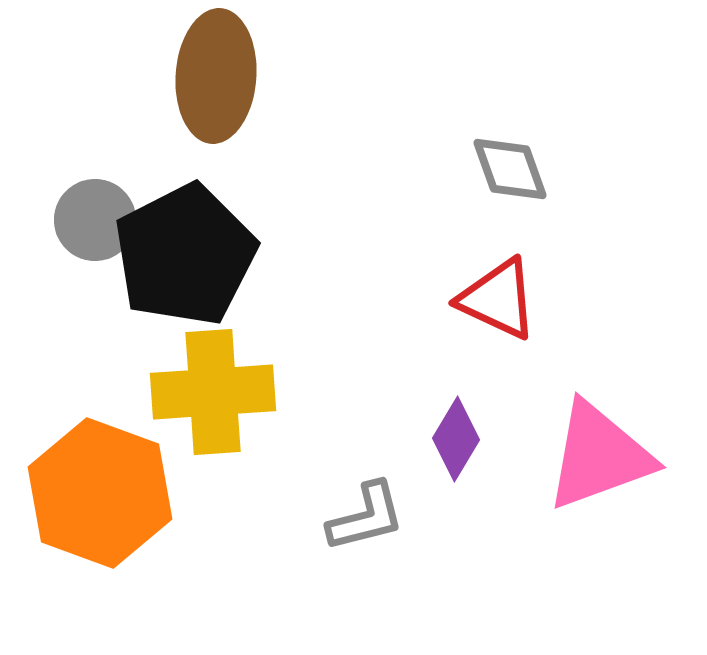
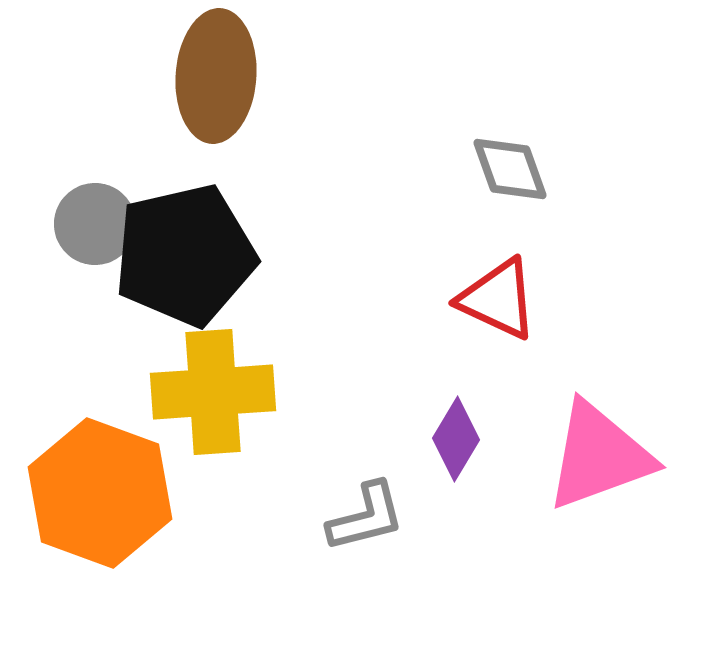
gray circle: moved 4 px down
black pentagon: rotated 14 degrees clockwise
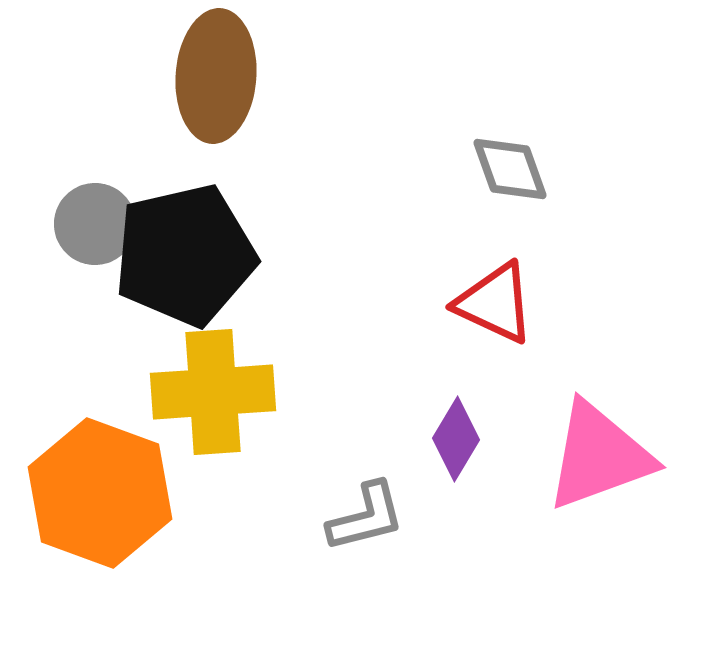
red triangle: moved 3 px left, 4 px down
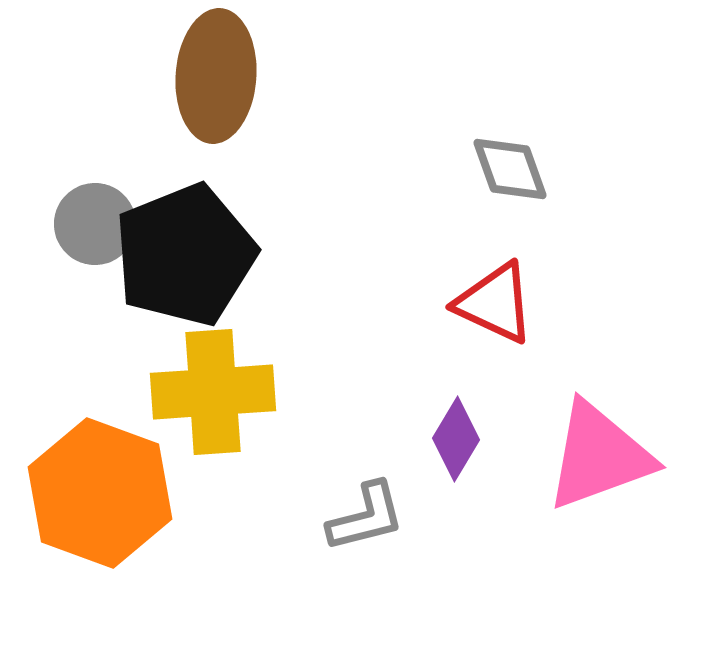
black pentagon: rotated 9 degrees counterclockwise
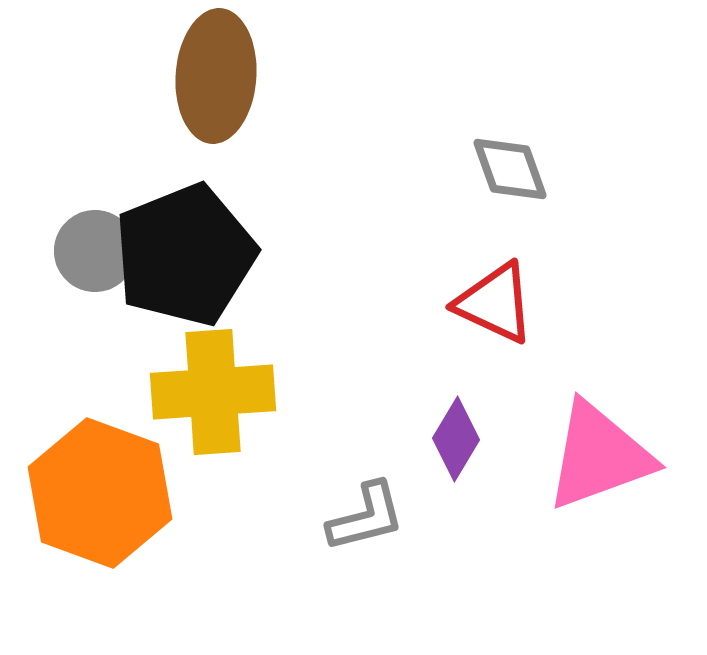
gray circle: moved 27 px down
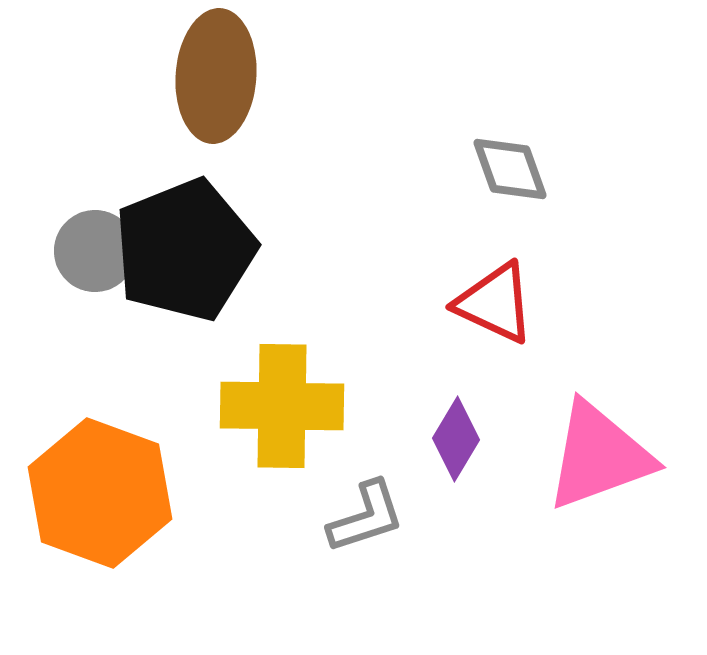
black pentagon: moved 5 px up
yellow cross: moved 69 px right, 14 px down; rotated 5 degrees clockwise
gray L-shape: rotated 4 degrees counterclockwise
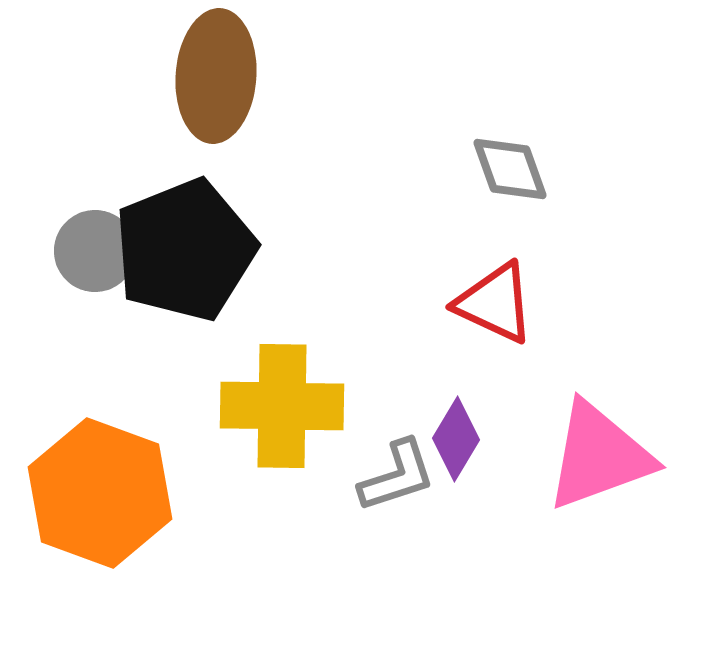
gray L-shape: moved 31 px right, 41 px up
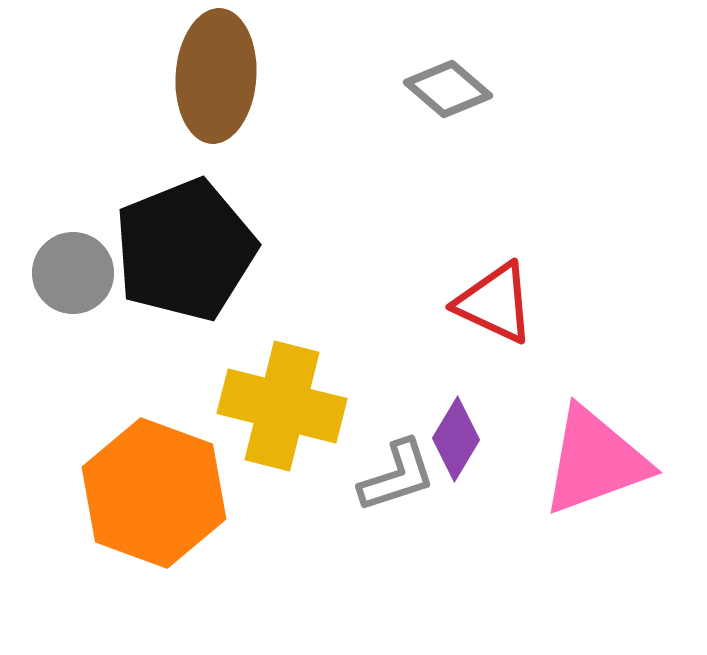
gray diamond: moved 62 px left, 80 px up; rotated 30 degrees counterclockwise
gray circle: moved 22 px left, 22 px down
yellow cross: rotated 13 degrees clockwise
pink triangle: moved 4 px left, 5 px down
orange hexagon: moved 54 px right
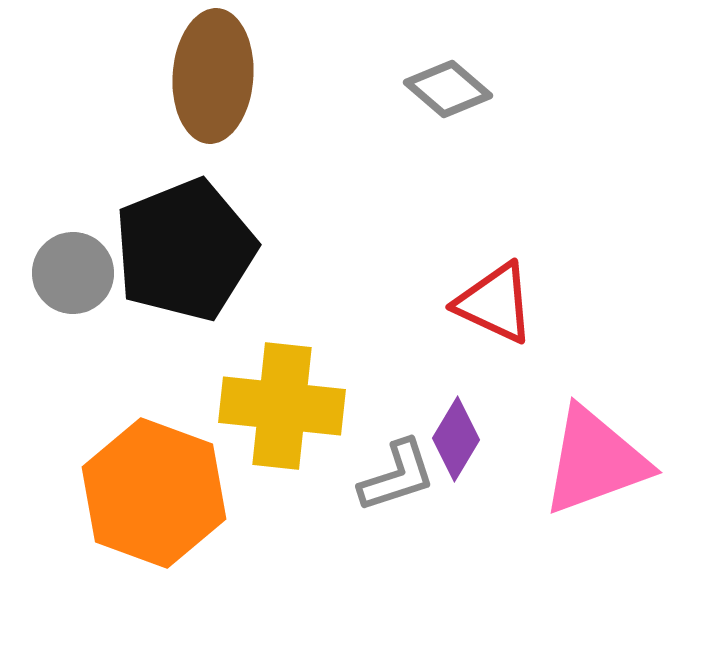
brown ellipse: moved 3 px left
yellow cross: rotated 8 degrees counterclockwise
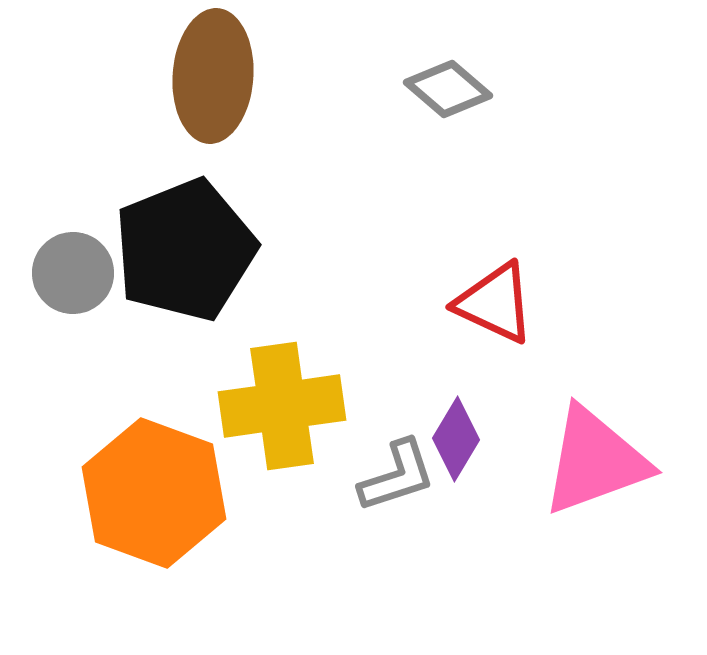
yellow cross: rotated 14 degrees counterclockwise
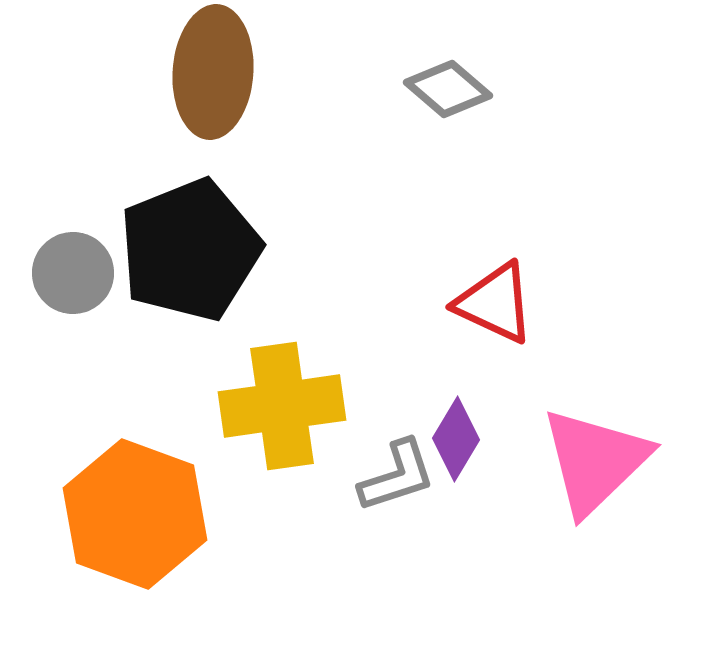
brown ellipse: moved 4 px up
black pentagon: moved 5 px right
pink triangle: rotated 24 degrees counterclockwise
orange hexagon: moved 19 px left, 21 px down
